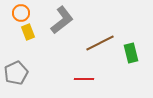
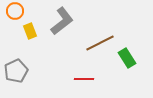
orange circle: moved 6 px left, 2 px up
gray L-shape: moved 1 px down
yellow rectangle: moved 2 px right, 1 px up
green rectangle: moved 4 px left, 5 px down; rotated 18 degrees counterclockwise
gray pentagon: moved 2 px up
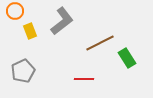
gray pentagon: moved 7 px right
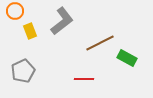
green rectangle: rotated 30 degrees counterclockwise
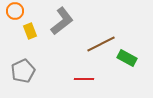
brown line: moved 1 px right, 1 px down
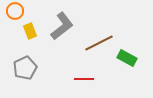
gray L-shape: moved 5 px down
brown line: moved 2 px left, 1 px up
gray pentagon: moved 2 px right, 3 px up
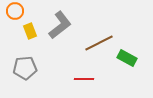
gray L-shape: moved 2 px left, 1 px up
gray pentagon: rotated 20 degrees clockwise
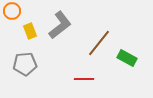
orange circle: moved 3 px left
brown line: rotated 24 degrees counterclockwise
gray pentagon: moved 4 px up
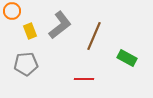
brown line: moved 5 px left, 7 px up; rotated 16 degrees counterclockwise
gray pentagon: moved 1 px right
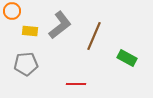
yellow rectangle: rotated 63 degrees counterclockwise
red line: moved 8 px left, 5 px down
